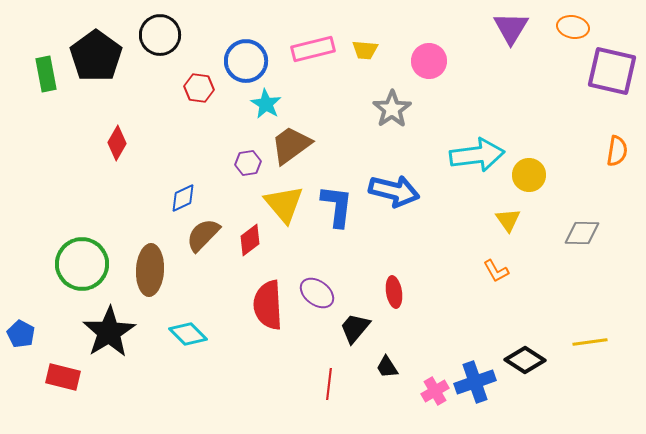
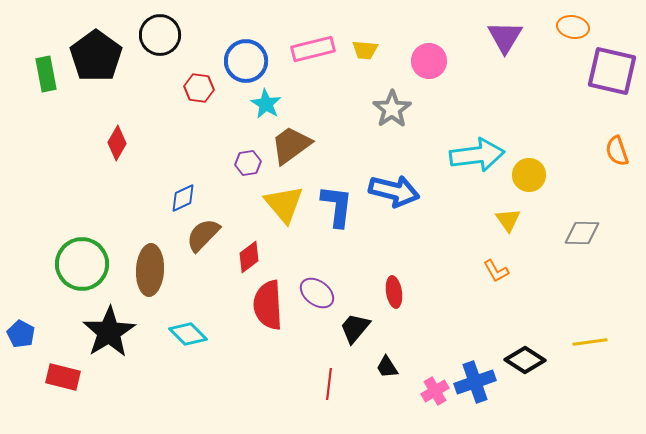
purple triangle at (511, 28): moved 6 px left, 9 px down
orange semicircle at (617, 151): rotated 152 degrees clockwise
red diamond at (250, 240): moved 1 px left, 17 px down
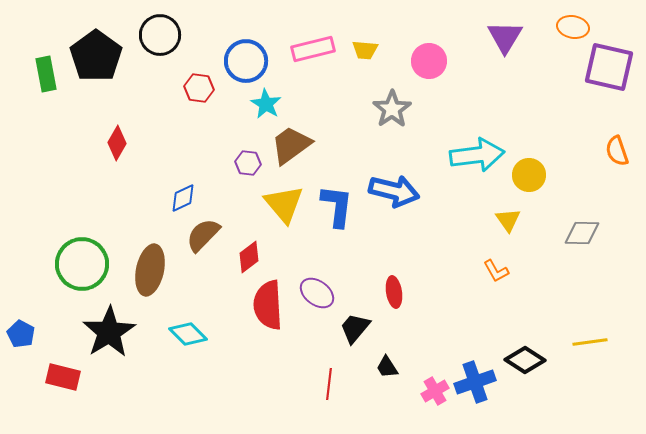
purple square at (612, 71): moved 3 px left, 4 px up
purple hexagon at (248, 163): rotated 15 degrees clockwise
brown ellipse at (150, 270): rotated 9 degrees clockwise
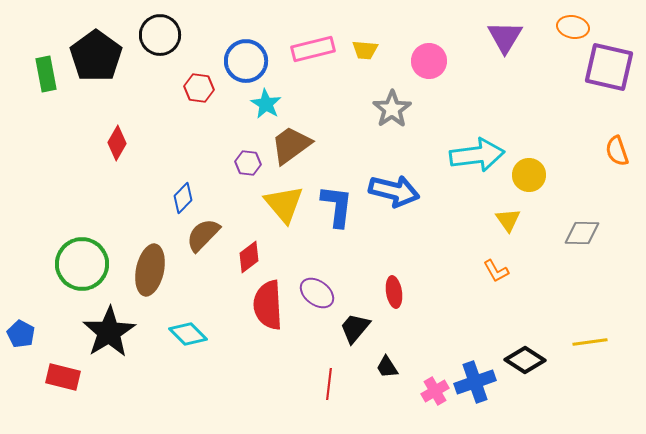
blue diamond at (183, 198): rotated 20 degrees counterclockwise
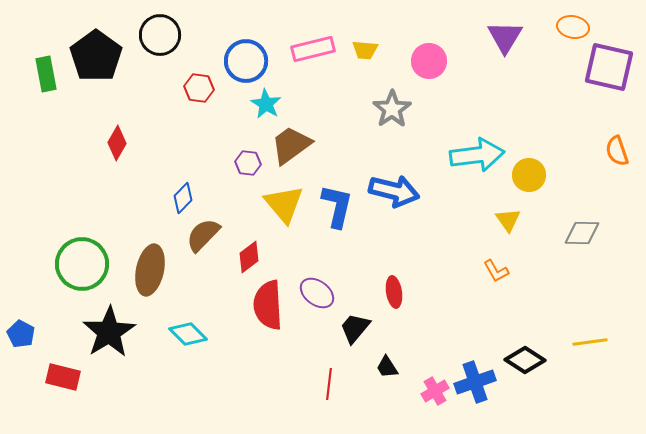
blue L-shape at (337, 206): rotated 6 degrees clockwise
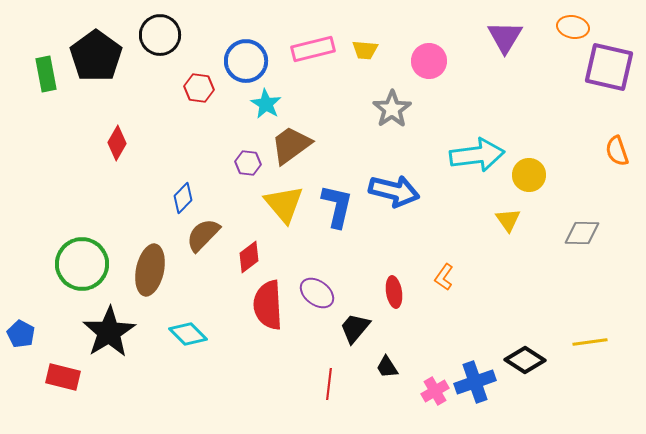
orange L-shape at (496, 271): moved 52 px left, 6 px down; rotated 64 degrees clockwise
